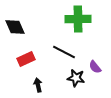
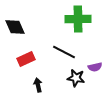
purple semicircle: rotated 64 degrees counterclockwise
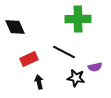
red rectangle: moved 3 px right
black arrow: moved 1 px right, 3 px up
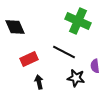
green cross: moved 2 px down; rotated 25 degrees clockwise
purple semicircle: moved 1 px up; rotated 96 degrees clockwise
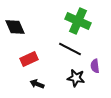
black line: moved 6 px right, 3 px up
black arrow: moved 2 px left, 2 px down; rotated 56 degrees counterclockwise
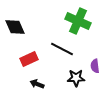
black line: moved 8 px left
black star: rotated 12 degrees counterclockwise
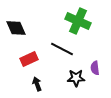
black diamond: moved 1 px right, 1 px down
purple semicircle: moved 2 px down
black arrow: rotated 48 degrees clockwise
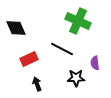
purple semicircle: moved 5 px up
